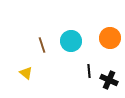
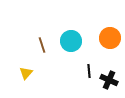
yellow triangle: rotated 32 degrees clockwise
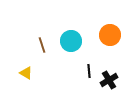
orange circle: moved 3 px up
yellow triangle: rotated 40 degrees counterclockwise
black cross: rotated 36 degrees clockwise
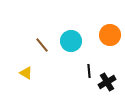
brown line: rotated 21 degrees counterclockwise
black cross: moved 2 px left, 2 px down
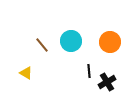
orange circle: moved 7 px down
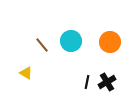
black line: moved 2 px left, 11 px down; rotated 16 degrees clockwise
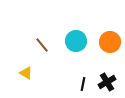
cyan circle: moved 5 px right
black line: moved 4 px left, 2 px down
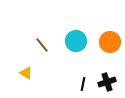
black cross: rotated 12 degrees clockwise
